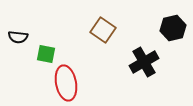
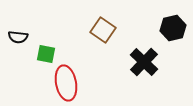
black cross: rotated 16 degrees counterclockwise
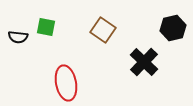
green square: moved 27 px up
